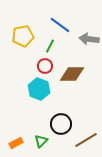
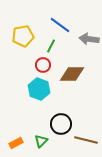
green line: moved 1 px right
red circle: moved 2 px left, 1 px up
brown line: rotated 45 degrees clockwise
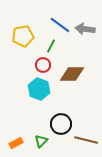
gray arrow: moved 4 px left, 10 px up
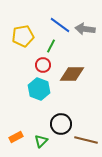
orange rectangle: moved 6 px up
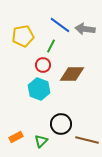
brown line: moved 1 px right
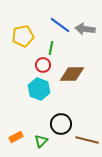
green line: moved 2 px down; rotated 16 degrees counterclockwise
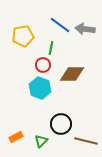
cyan hexagon: moved 1 px right, 1 px up
brown line: moved 1 px left, 1 px down
